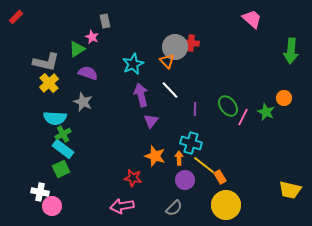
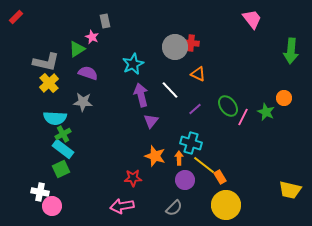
pink trapezoid: rotated 10 degrees clockwise
orange triangle: moved 31 px right, 13 px down; rotated 21 degrees counterclockwise
gray star: rotated 18 degrees counterclockwise
purple line: rotated 48 degrees clockwise
red star: rotated 12 degrees counterclockwise
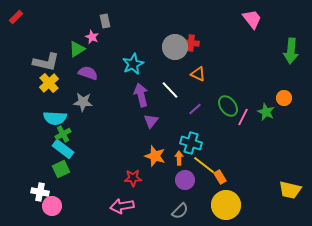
gray semicircle: moved 6 px right, 3 px down
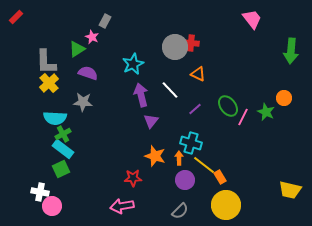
gray rectangle: rotated 40 degrees clockwise
gray L-shape: rotated 76 degrees clockwise
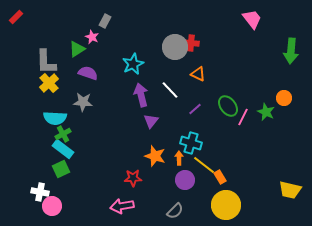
gray semicircle: moved 5 px left
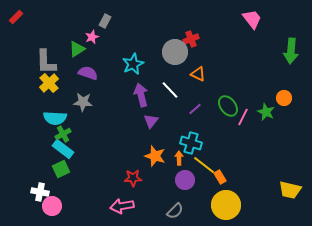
pink star: rotated 24 degrees clockwise
red cross: moved 4 px up; rotated 28 degrees counterclockwise
gray circle: moved 5 px down
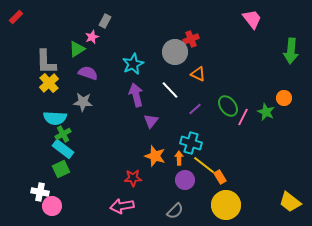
purple arrow: moved 5 px left
yellow trapezoid: moved 12 px down; rotated 25 degrees clockwise
